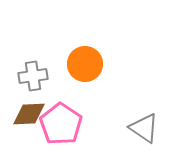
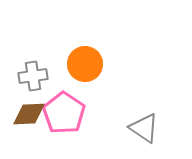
pink pentagon: moved 3 px right, 11 px up
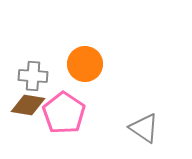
gray cross: rotated 12 degrees clockwise
brown diamond: moved 1 px left, 9 px up; rotated 12 degrees clockwise
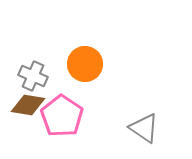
gray cross: rotated 20 degrees clockwise
pink pentagon: moved 2 px left, 3 px down
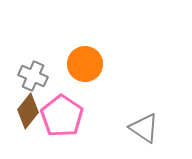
brown diamond: moved 6 px down; rotated 60 degrees counterclockwise
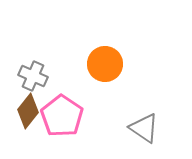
orange circle: moved 20 px right
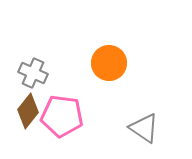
orange circle: moved 4 px right, 1 px up
gray cross: moved 3 px up
pink pentagon: rotated 27 degrees counterclockwise
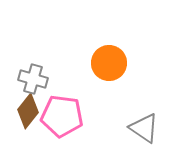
gray cross: moved 6 px down; rotated 8 degrees counterclockwise
